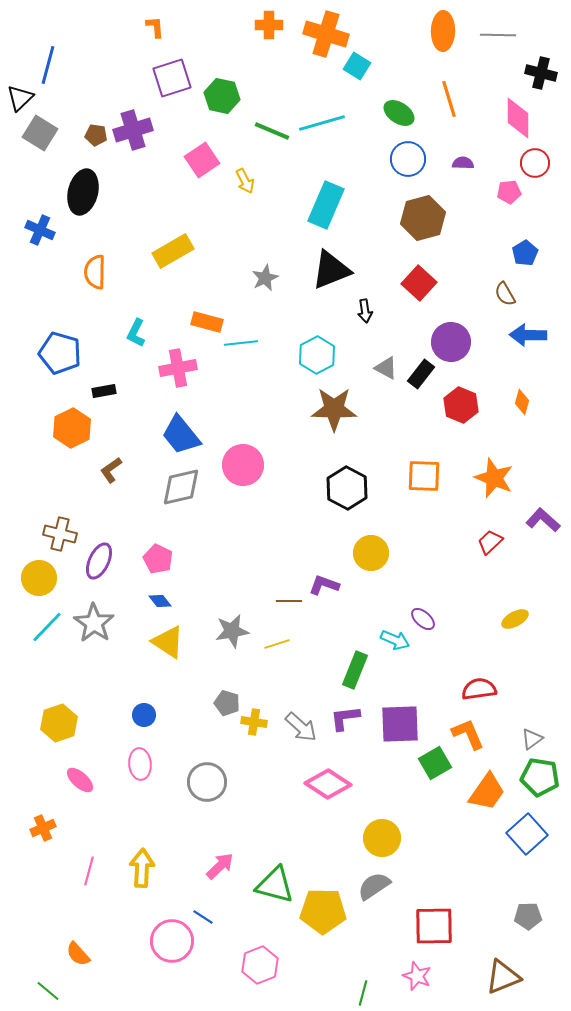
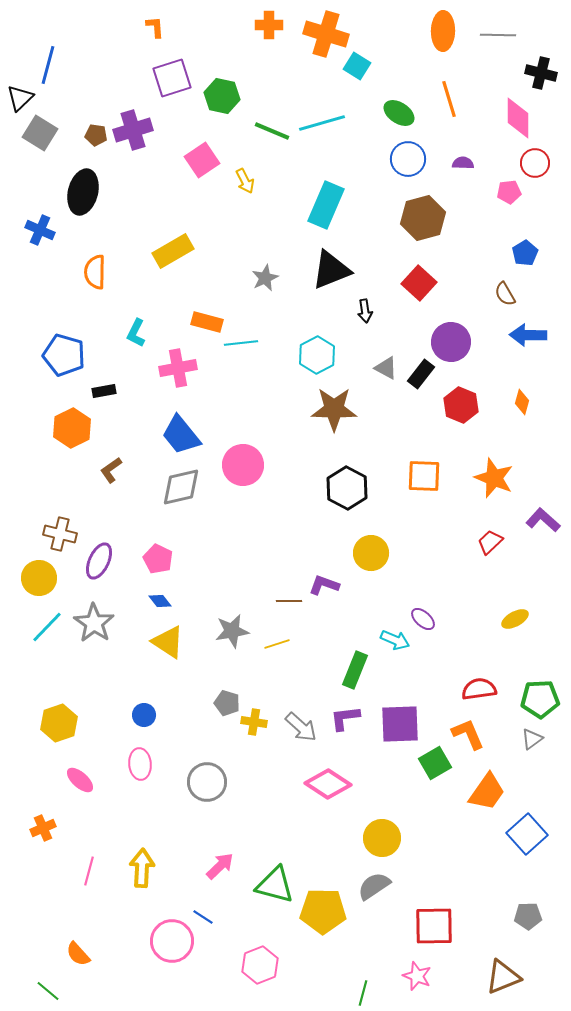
blue pentagon at (60, 353): moved 4 px right, 2 px down
green pentagon at (540, 777): moved 78 px up; rotated 12 degrees counterclockwise
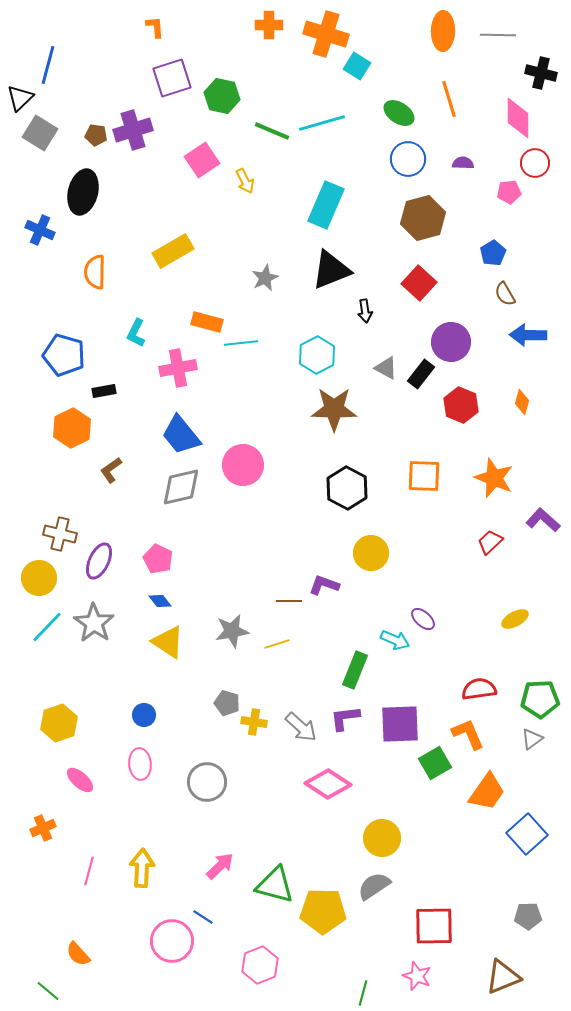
blue pentagon at (525, 253): moved 32 px left
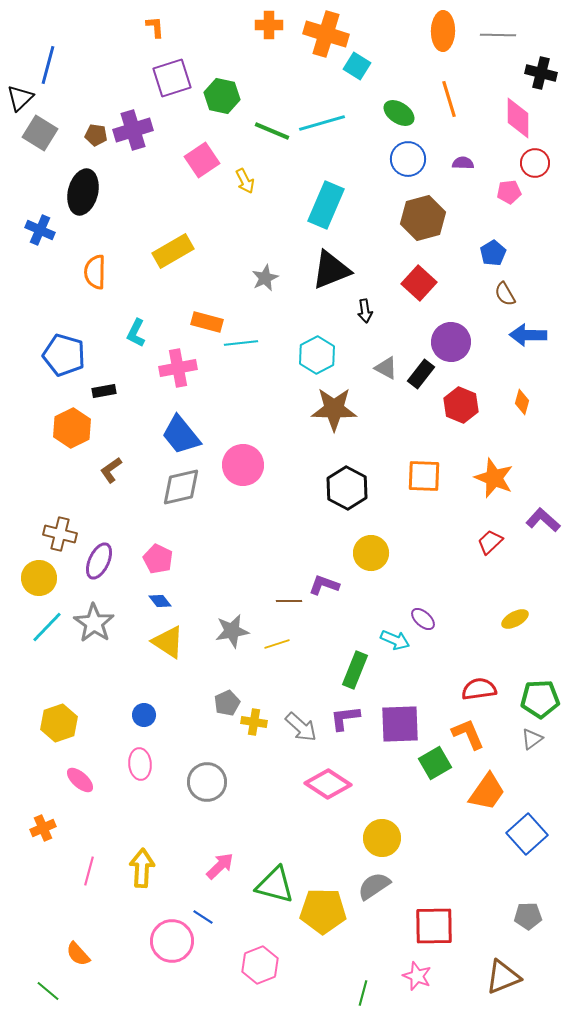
gray pentagon at (227, 703): rotated 30 degrees clockwise
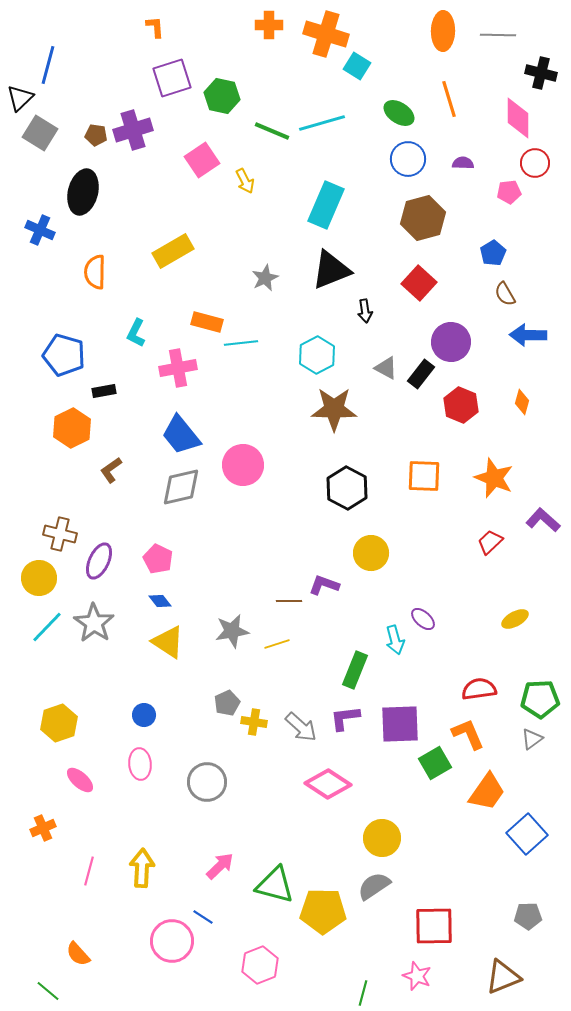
cyan arrow at (395, 640): rotated 52 degrees clockwise
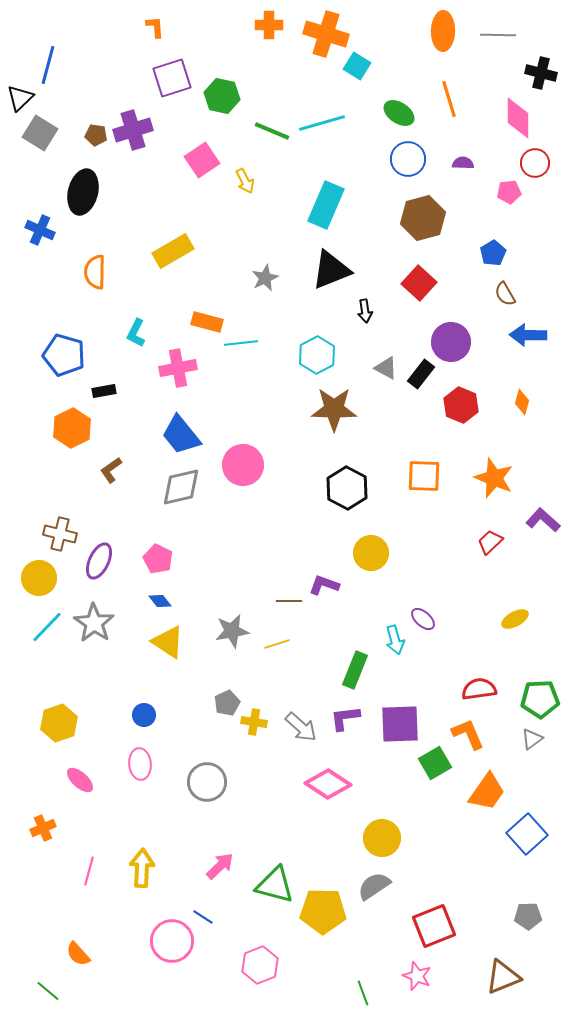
red square at (434, 926): rotated 21 degrees counterclockwise
green line at (363, 993): rotated 35 degrees counterclockwise
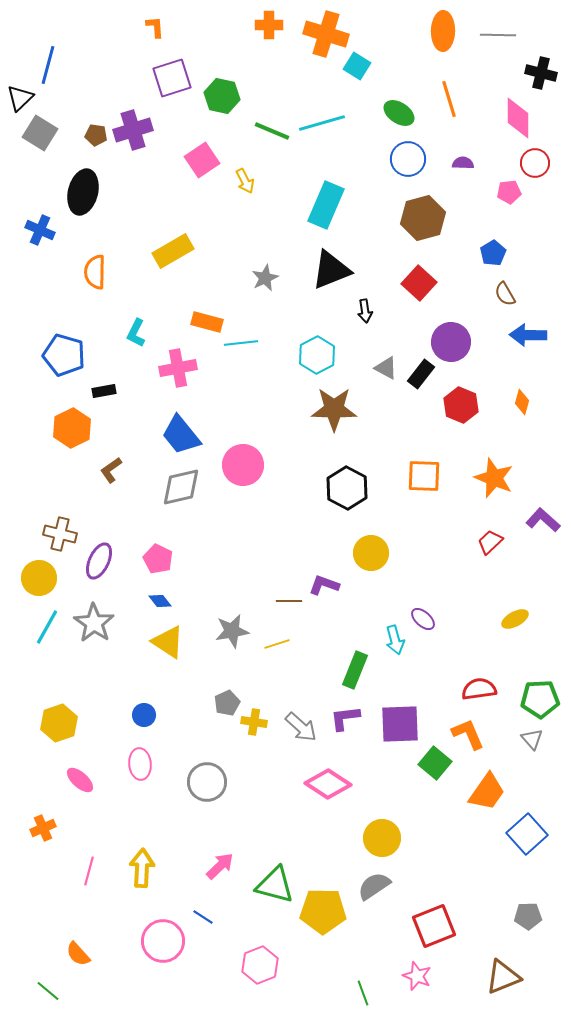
cyan line at (47, 627): rotated 15 degrees counterclockwise
gray triangle at (532, 739): rotated 35 degrees counterclockwise
green square at (435, 763): rotated 20 degrees counterclockwise
pink circle at (172, 941): moved 9 px left
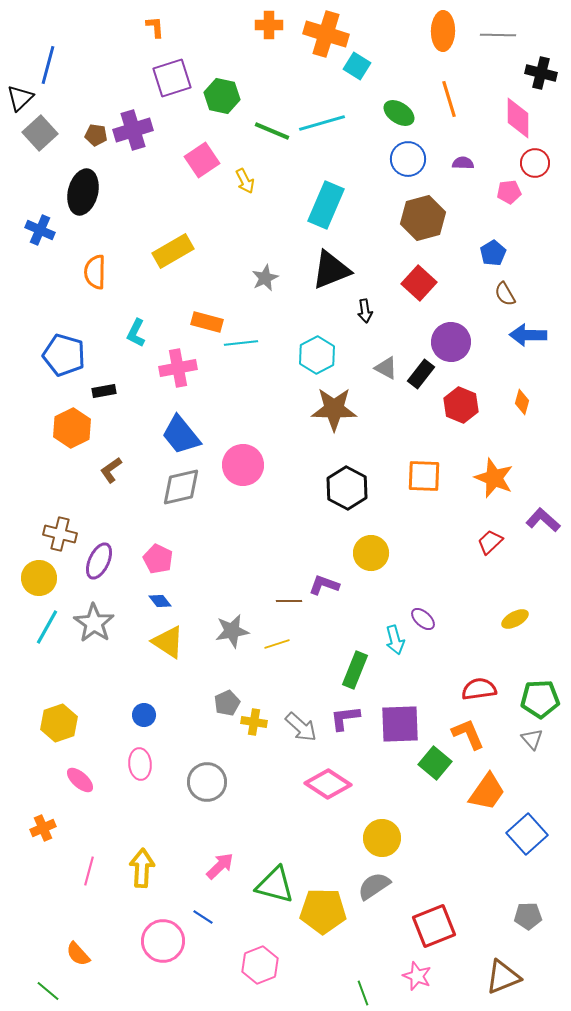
gray square at (40, 133): rotated 16 degrees clockwise
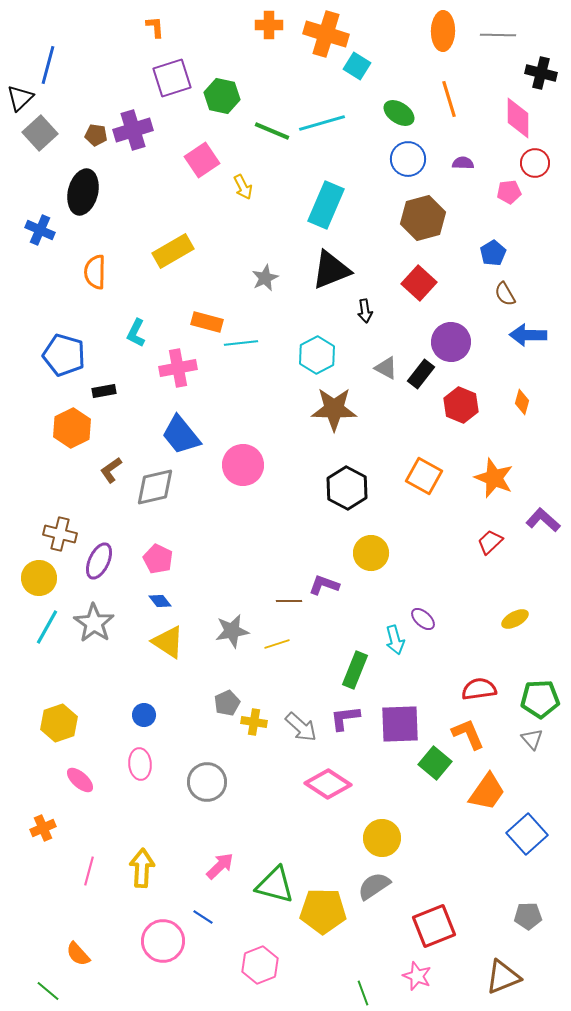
yellow arrow at (245, 181): moved 2 px left, 6 px down
orange square at (424, 476): rotated 27 degrees clockwise
gray diamond at (181, 487): moved 26 px left
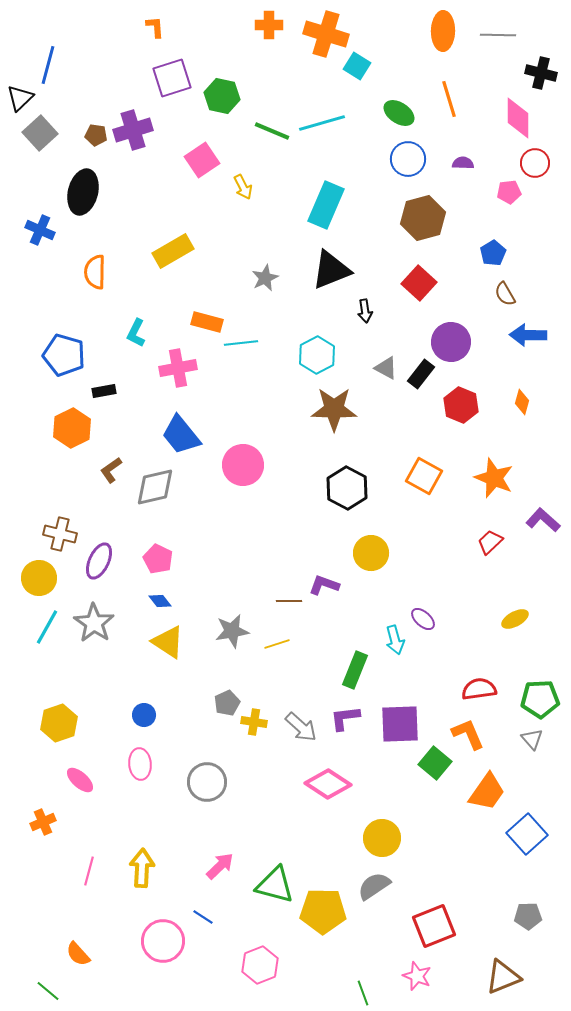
orange cross at (43, 828): moved 6 px up
